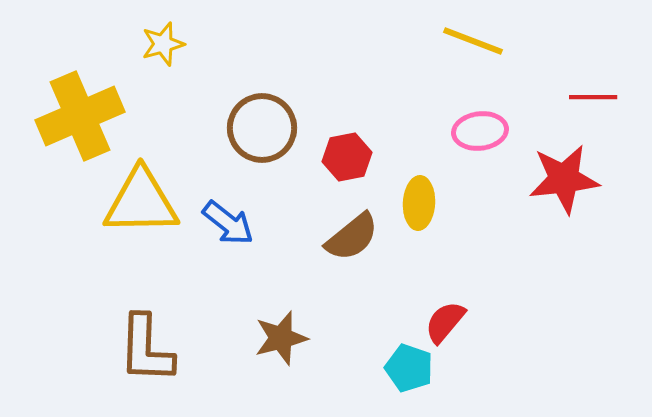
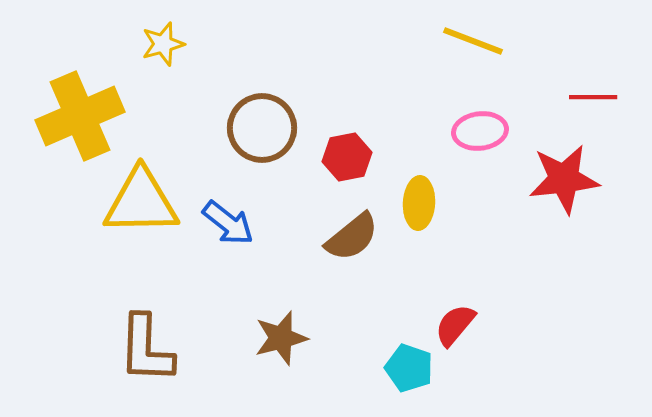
red semicircle: moved 10 px right, 3 px down
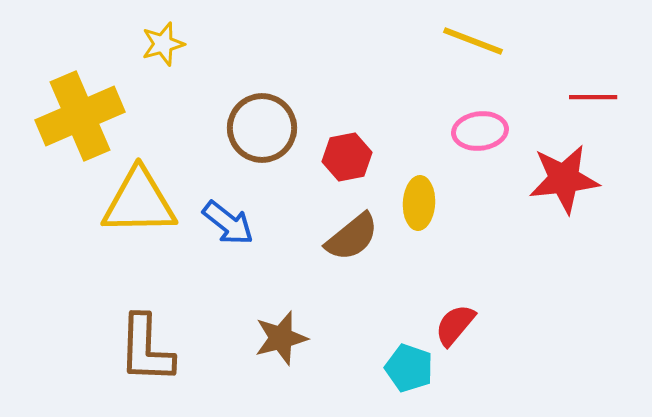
yellow triangle: moved 2 px left
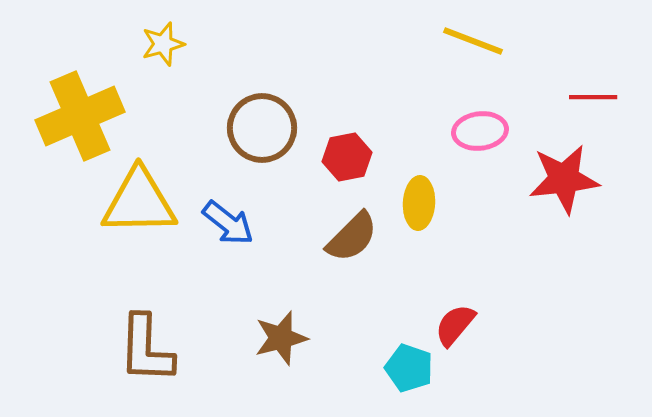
brown semicircle: rotated 6 degrees counterclockwise
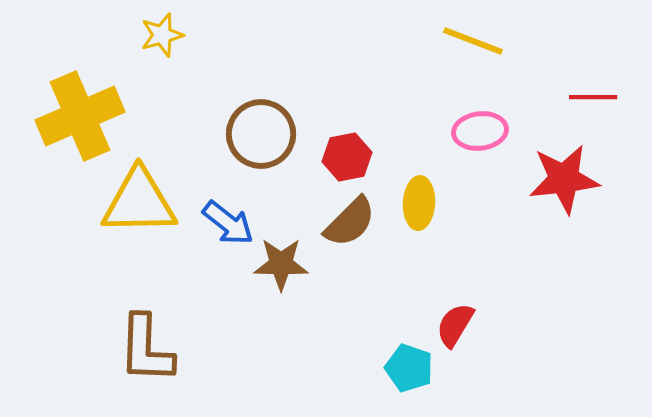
yellow star: moved 1 px left, 9 px up
brown circle: moved 1 px left, 6 px down
brown semicircle: moved 2 px left, 15 px up
red semicircle: rotated 9 degrees counterclockwise
brown star: moved 74 px up; rotated 16 degrees clockwise
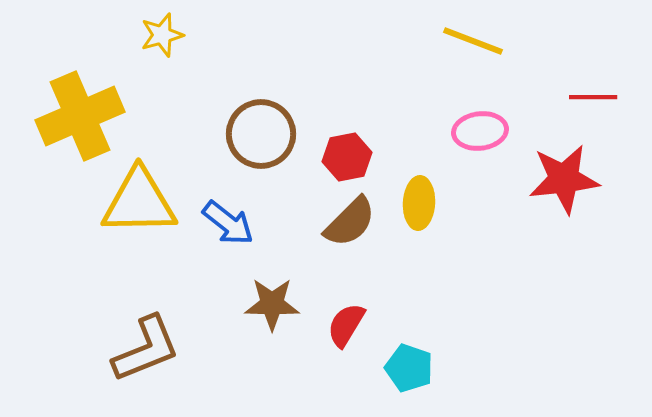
brown star: moved 9 px left, 40 px down
red semicircle: moved 109 px left
brown L-shape: rotated 114 degrees counterclockwise
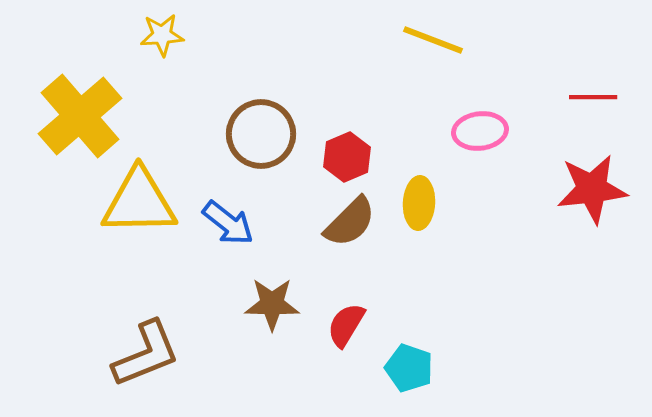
yellow star: rotated 12 degrees clockwise
yellow line: moved 40 px left, 1 px up
yellow cross: rotated 18 degrees counterclockwise
red hexagon: rotated 12 degrees counterclockwise
red star: moved 28 px right, 10 px down
brown L-shape: moved 5 px down
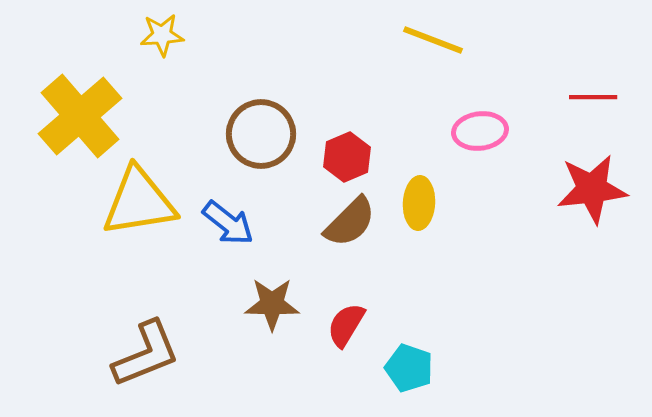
yellow triangle: rotated 8 degrees counterclockwise
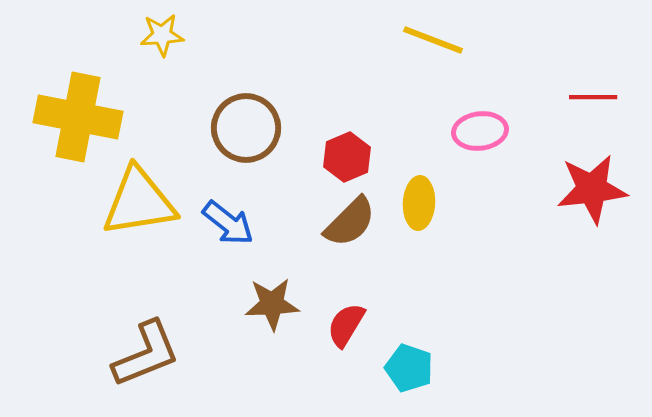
yellow cross: moved 2 px left, 1 px down; rotated 38 degrees counterclockwise
brown circle: moved 15 px left, 6 px up
brown star: rotated 4 degrees counterclockwise
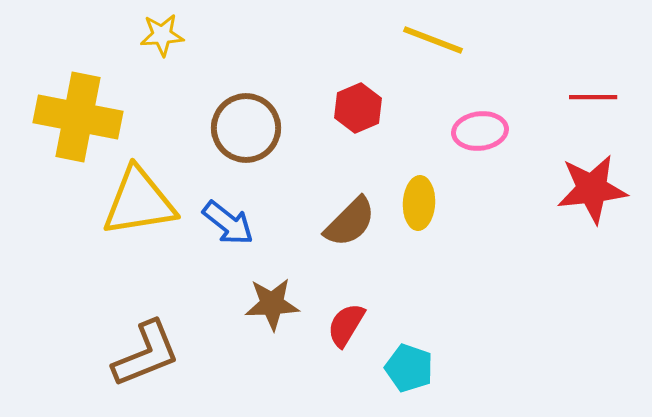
red hexagon: moved 11 px right, 49 px up
